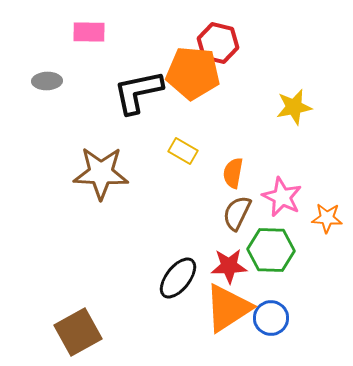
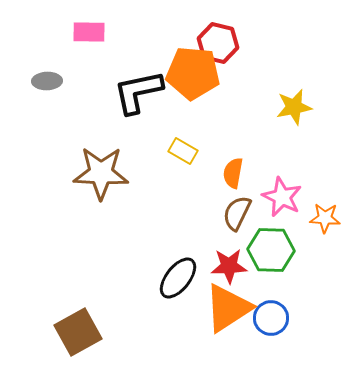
orange star: moved 2 px left
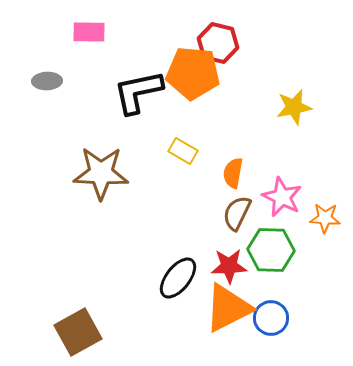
orange triangle: rotated 6 degrees clockwise
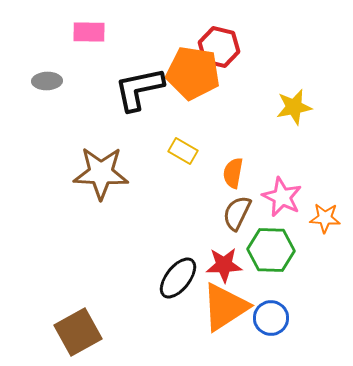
red hexagon: moved 1 px right, 4 px down
orange pentagon: rotated 4 degrees clockwise
black L-shape: moved 1 px right, 3 px up
red star: moved 5 px left, 1 px up
orange triangle: moved 3 px left, 1 px up; rotated 6 degrees counterclockwise
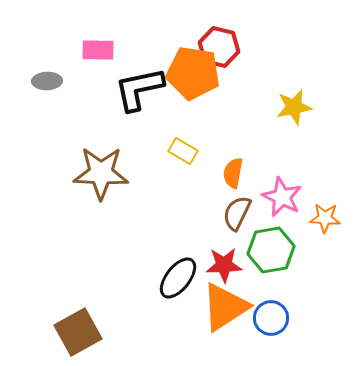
pink rectangle: moved 9 px right, 18 px down
green hexagon: rotated 12 degrees counterclockwise
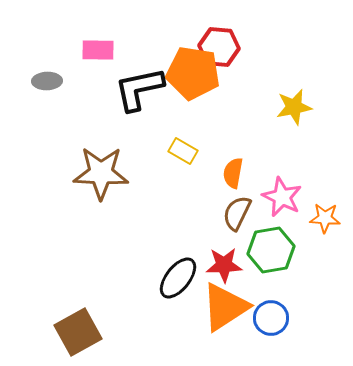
red hexagon: rotated 9 degrees counterclockwise
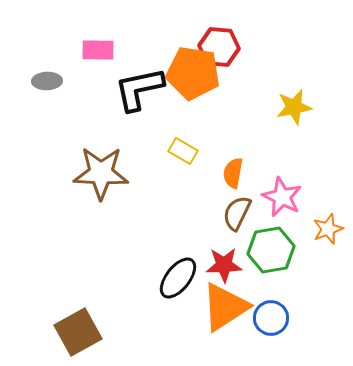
orange star: moved 3 px right, 11 px down; rotated 24 degrees counterclockwise
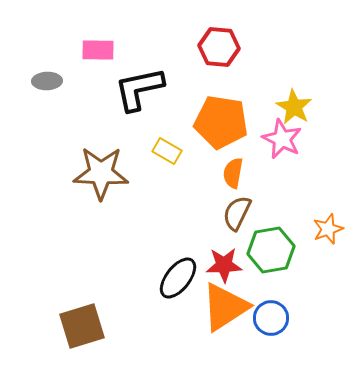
orange pentagon: moved 28 px right, 49 px down
yellow star: rotated 30 degrees counterclockwise
yellow rectangle: moved 16 px left
pink star: moved 58 px up
brown square: moved 4 px right, 6 px up; rotated 12 degrees clockwise
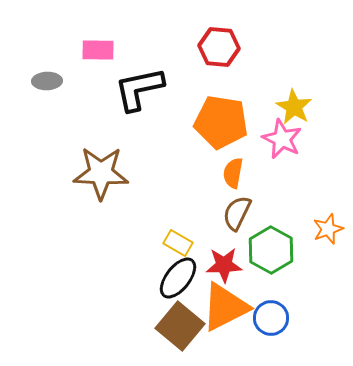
yellow rectangle: moved 11 px right, 92 px down
green hexagon: rotated 21 degrees counterclockwise
orange triangle: rotated 6 degrees clockwise
brown square: moved 98 px right; rotated 33 degrees counterclockwise
